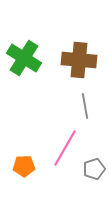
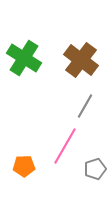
brown cross: moved 2 px right; rotated 32 degrees clockwise
gray line: rotated 40 degrees clockwise
pink line: moved 2 px up
gray pentagon: moved 1 px right
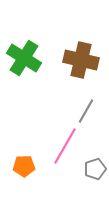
brown cross: rotated 24 degrees counterclockwise
gray line: moved 1 px right, 5 px down
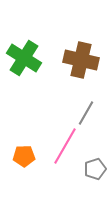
gray line: moved 2 px down
orange pentagon: moved 10 px up
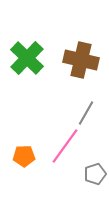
green cross: moved 3 px right; rotated 12 degrees clockwise
pink line: rotated 6 degrees clockwise
gray pentagon: moved 5 px down
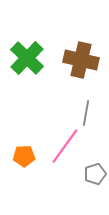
gray line: rotated 20 degrees counterclockwise
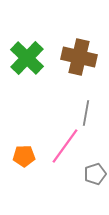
brown cross: moved 2 px left, 3 px up
